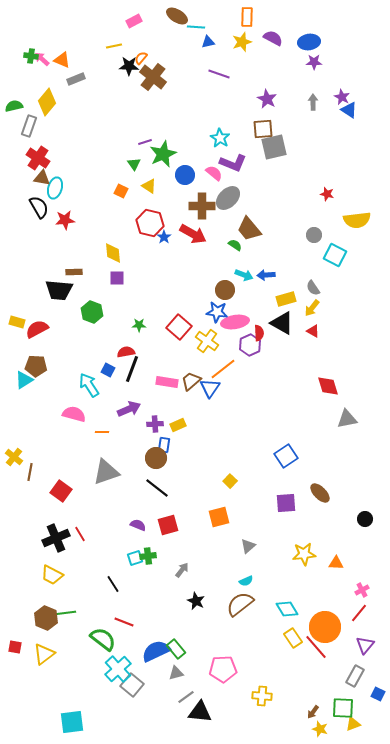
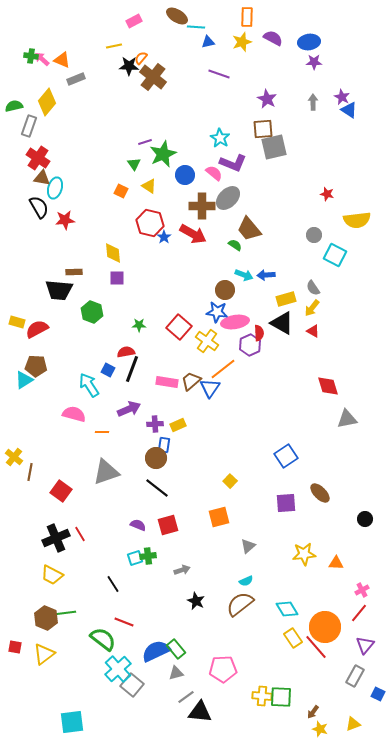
gray arrow at (182, 570): rotated 35 degrees clockwise
green square at (343, 708): moved 62 px left, 11 px up
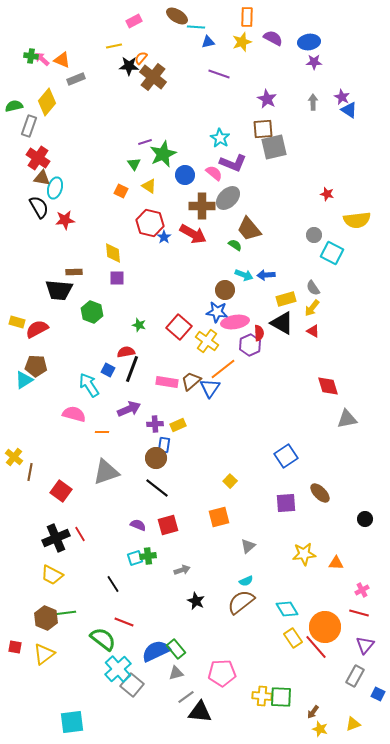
cyan square at (335, 255): moved 3 px left, 2 px up
green star at (139, 325): rotated 16 degrees clockwise
brown semicircle at (240, 604): moved 1 px right, 2 px up
red line at (359, 613): rotated 66 degrees clockwise
pink pentagon at (223, 669): moved 1 px left, 4 px down
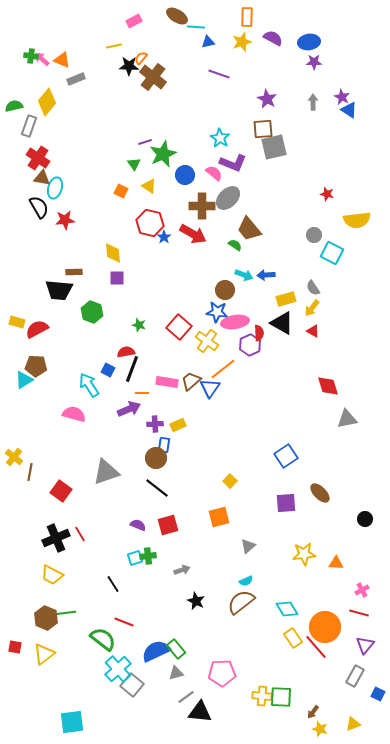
orange line at (102, 432): moved 40 px right, 39 px up
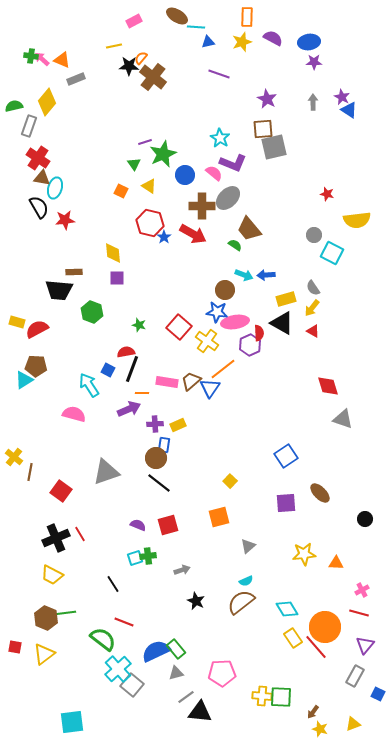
gray triangle at (347, 419): moved 4 px left; rotated 30 degrees clockwise
black line at (157, 488): moved 2 px right, 5 px up
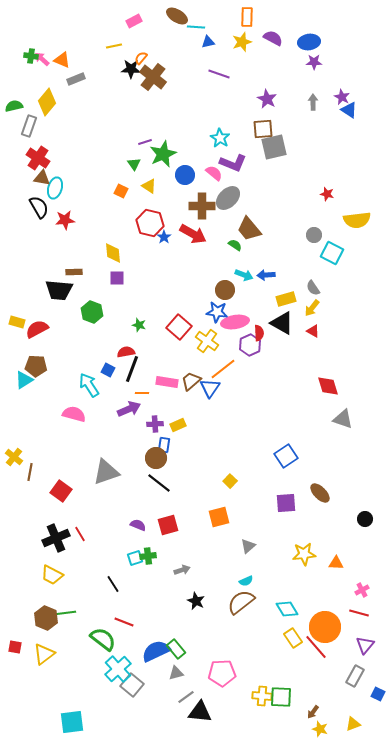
black star at (129, 66): moved 2 px right, 3 px down
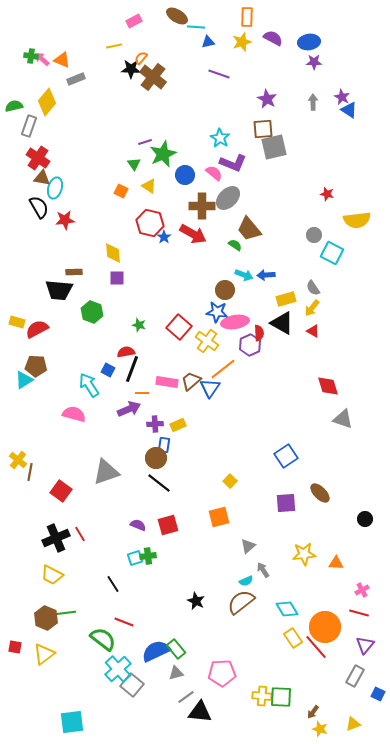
yellow cross at (14, 457): moved 4 px right, 3 px down
gray arrow at (182, 570): moved 81 px right; rotated 105 degrees counterclockwise
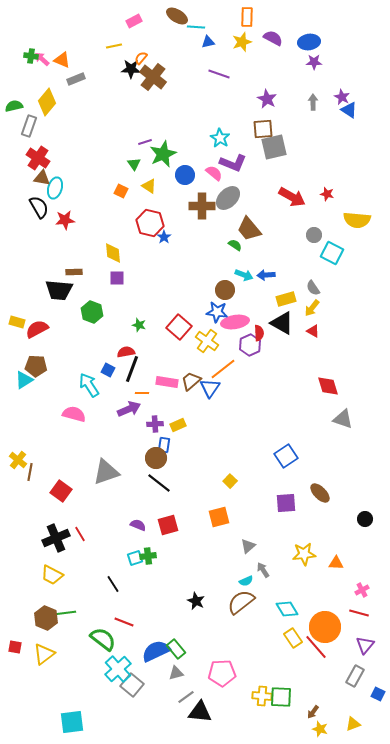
yellow semicircle at (357, 220): rotated 12 degrees clockwise
red arrow at (193, 234): moved 99 px right, 37 px up
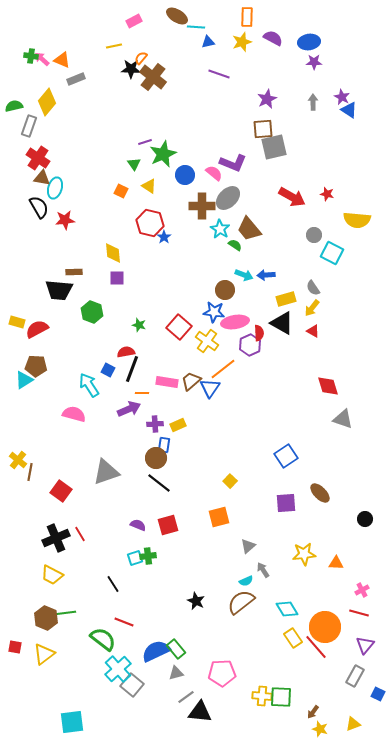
purple star at (267, 99): rotated 18 degrees clockwise
cyan star at (220, 138): moved 91 px down
blue star at (217, 312): moved 3 px left
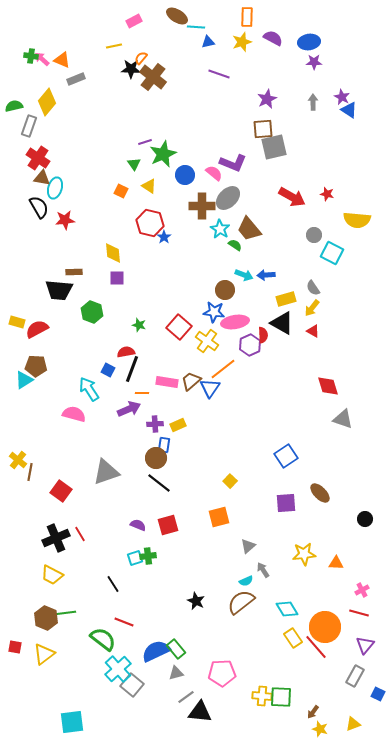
red semicircle at (259, 333): moved 4 px right, 2 px down
cyan arrow at (89, 385): moved 4 px down
